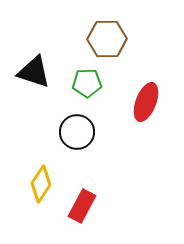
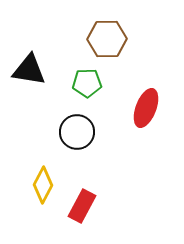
black triangle: moved 5 px left, 2 px up; rotated 9 degrees counterclockwise
red ellipse: moved 6 px down
yellow diamond: moved 2 px right, 1 px down; rotated 6 degrees counterclockwise
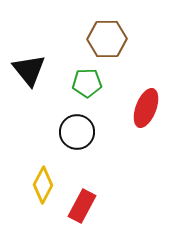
black triangle: rotated 42 degrees clockwise
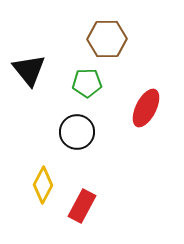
red ellipse: rotated 6 degrees clockwise
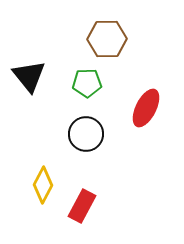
black triangle: moved 6 px down
black circle: moved 9 px right, 2 px down
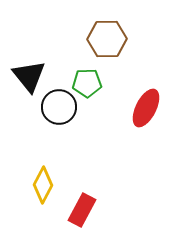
black circle: moved 27 px left, 27 px up
red rectangle: moved 4 px down
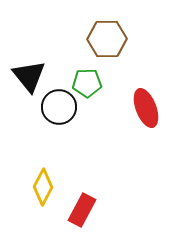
red ellipse: rotated 48 degrees counterclockwise
yellow diamond: moved 2 px down
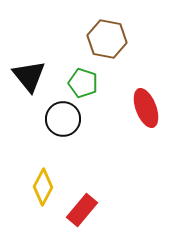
brown hexagon: rotated 12 degrees clockwise
green pentagon: moved 4 px left; rotated 20 degrees clockwise
black circle: moved 4 px right, 12 px down
red rectangle: rotated 12 degrees clockwise
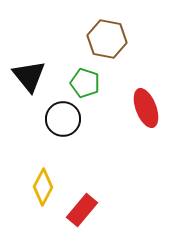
green pentagon: moved 2 px right
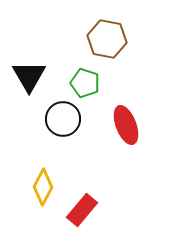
black triangle: rotated 9 degrees clockwise
red ellipse: moved 20 px left, 17 px down
